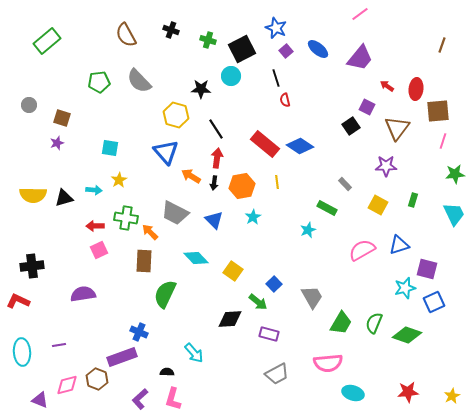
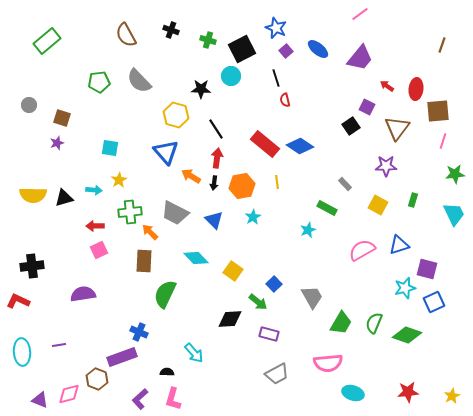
green cross at (126, 218): moved 4 px right, 6 px up; rotated 15 degrees counterclockwise
pink diamond at (67, 385): moved 2 px right, 9 px down
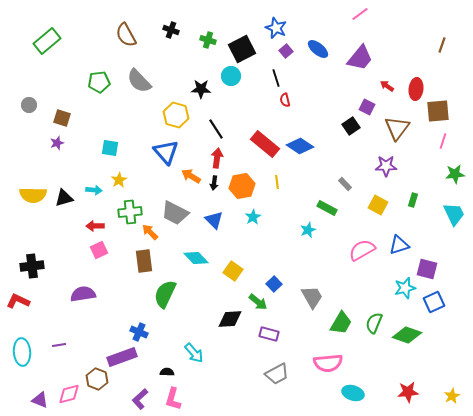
brown rectangle at (144, 261): rotated 10 degrees counterclockwise
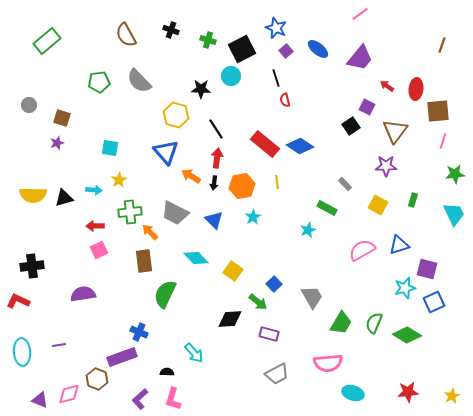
brown triangle at (397, 128): moved 2 px left, 3 px down
green diamond at (407, 335): rotated 12 degrees clockwise
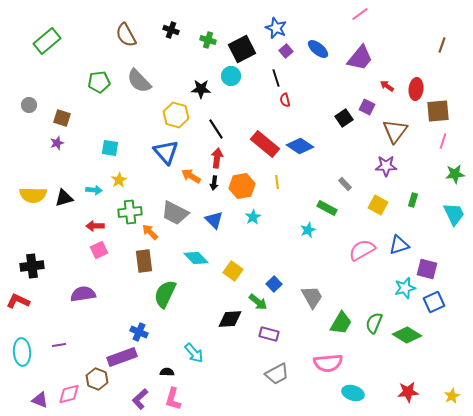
black square at (351, 126): moved 7 px left, 8 px up
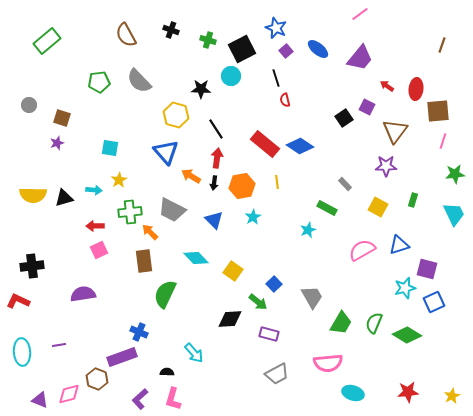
yellow square at (378, 205): moved 2 px down
gray trapezoid at (175, 213): moved 3 px left, 3 px up
